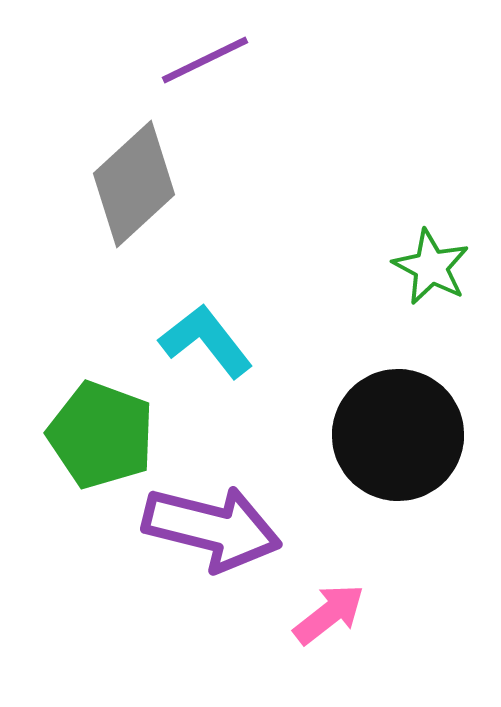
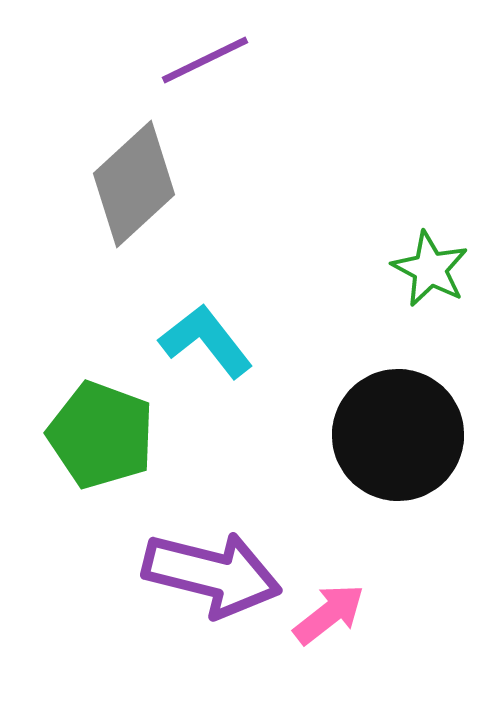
green star: moved 1 px left, 2 px down
purple arrow: moved 46 px down
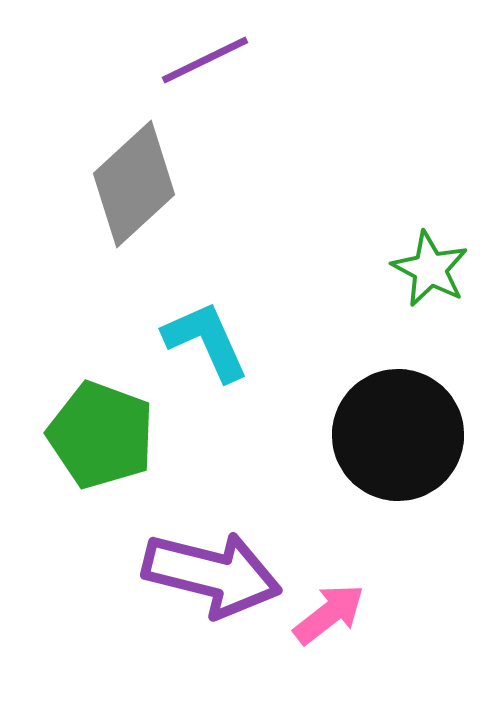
cyan L-shape: rotated 14 degrees clockwise
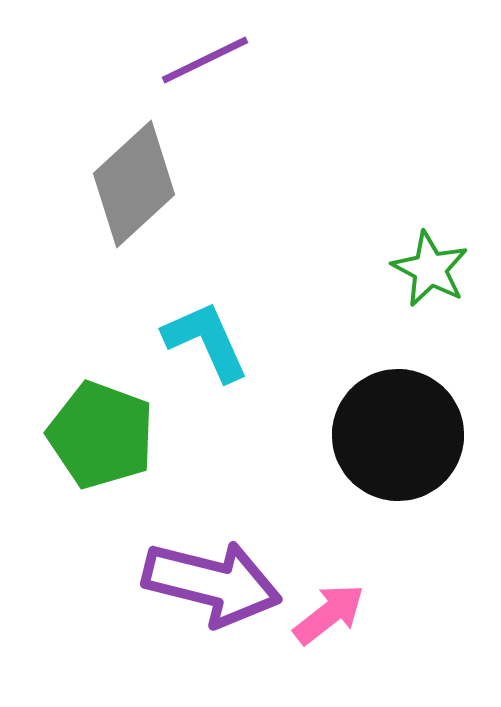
purple arrow: moved 9 px down
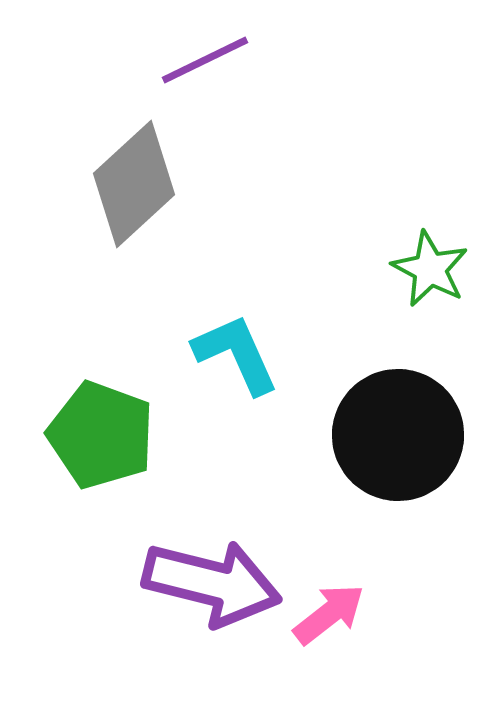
cyan L-shape: moved 30 px right, 13 px down
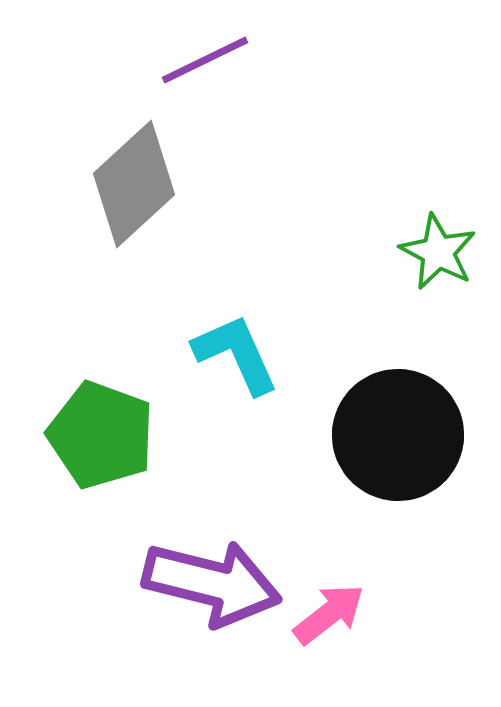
green star: moved 8 px right, 17 px up
